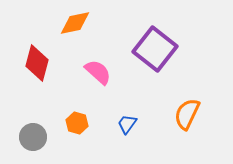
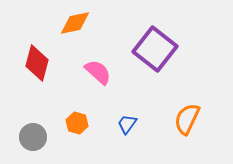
orange semicircle: moved 5 px down
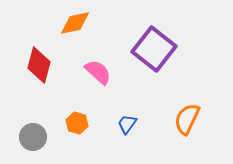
purple square: moved 1 px left
red diamond: moved 2 px right, 2 px down
